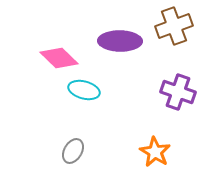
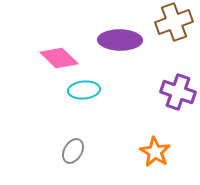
brown cross: moved 4 px up
purple ellipse: moved 1 px up
cyan ellipse: rotated 20 degrees counterclockwise
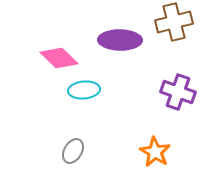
brown cross: rotated 6 degrees clockwise
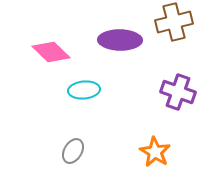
pink diamond: moved 8 px left, 6 px up
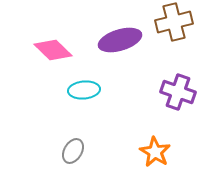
purple ellipse: rotated 18 degrees counterclockwise
pink diamond: moved 2 px right, 2 px up
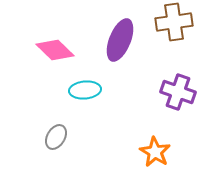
brown cross: rotated 6 degrees clockwise
purple ellipse: rotated 51 degrees counterclockwise
pink diamond: moved 2 px right
cyan ellipse: moved 1 px right
gray ellipse: moved 17 px left, 14 px up
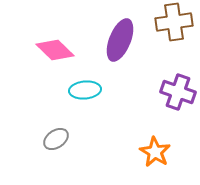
gray ellipse: moved 2 px down; rotated 25 degrees clockwise
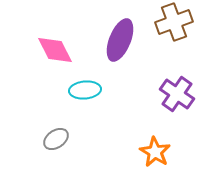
brown cross: rotated 12 degrees counterclockwise
pink diamond: rotated 18 degrees clockwise
purple cross: moved 1 px left, 2 px down; rotated 16 degrees clockwise
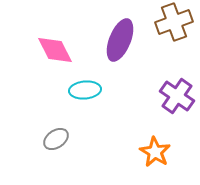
purple cross: moved 2 px down
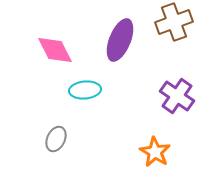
gray ellipse: rotated 30 degrees counterclockwise
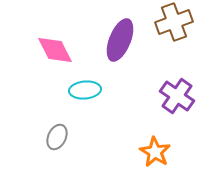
gray ellipse: moved 1 px right, 2 px up
